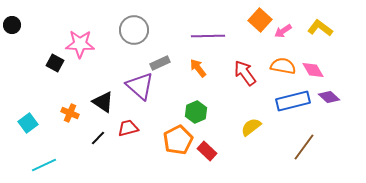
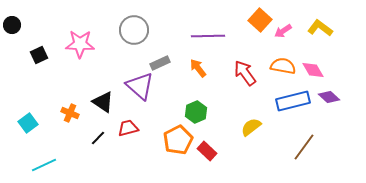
black square: moved 16 px left, 8 px up; rotated 36 degrees clockwise
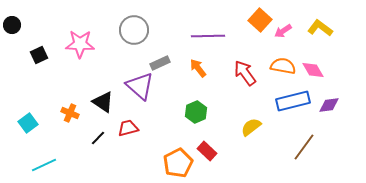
purple diamond: moved 8 px down; rotated 50 degrees counterclockwise
orange pentagon: moved 23 px down
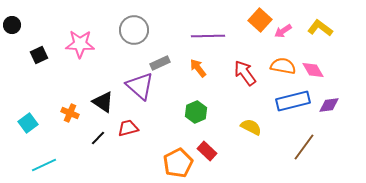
yellow semicircle: rotated 65 degrees clockwise
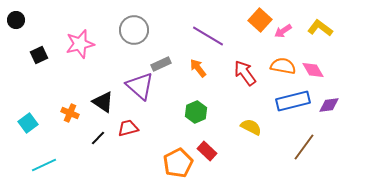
black circle: moved 4 px right, 5 px up
purple line: rotated 32 degrees clockwise
pink star: rotated 16 degrees counterclockwise
gray rectangle: moved 1 px right, 1 px down
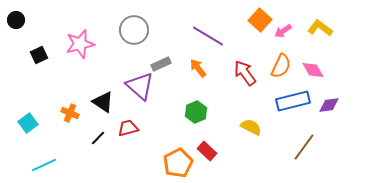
orange semicircle: moved 2 px left; rotated 105 degrees clockwise
